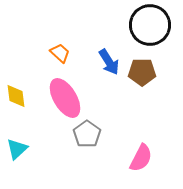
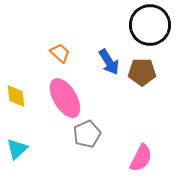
gray pentagon: rotated 12 degrees clockwise
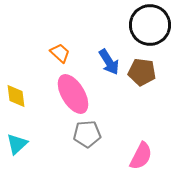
brown pentagon: rotated 8 degrees clockwise
pink ellipse: moved 8 px right, 4 px up
gray pentagon: rotated 20 degrees clockwise
cyan triangle: moved 5 px up
pink semicircle: moved 2 px up
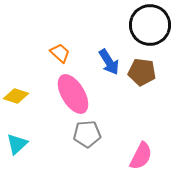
yellow diamond: rotated 65 degrees counterclockwise
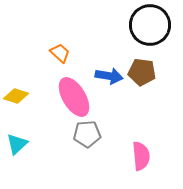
blue arrow: moved 14 px down; rotated 48 degrees counterclockwise
pink ellipse: moved 1 px right, 3 px down
pink semicircle: rotated 32 degrees counterclockwise
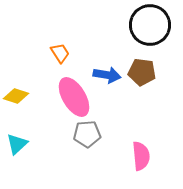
orange trapezoid: rotated 15 degrees clockwise
blue arrow: moved 2 px left, 1 px up
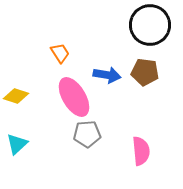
brown pentagon: moved 3 px right
pink semicircle: moved 5 px up
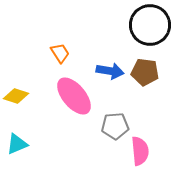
blue arrow: moved 3 px right, 4 px up
pink ellipse: moved 1 px up; rotated 9 degrees counterclockwise
gray pentagon: moved 28 px right, 8 px up
cyan triangle: rotated 20 degrees clockwise
pink semicircle: moved 1 px left
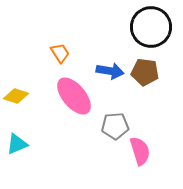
black circle: moved 1 px right, 2 px down
pink semicircle: rotated 12 degrees counterclockwise
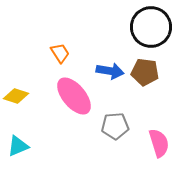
cyan triangle: moved 1 px right, 2 px down
pink semicircle: moved 19 px right, 8 px up
